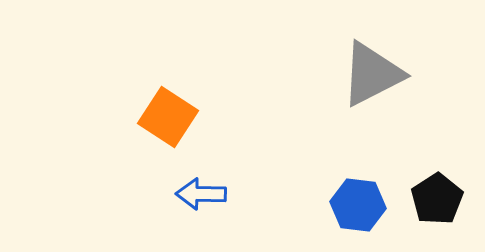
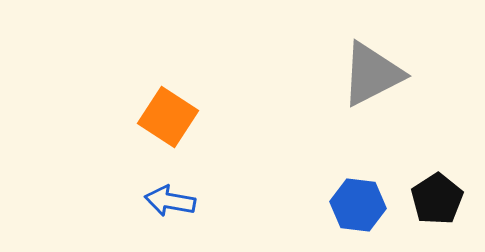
blue arrow: moved 31 px left, 7 px down; rotated 9 degrees clockwise
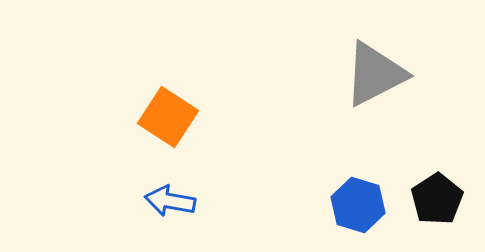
gray triangle: moved 3 px right
blue hexagon: rotated 10 degrees clockwise
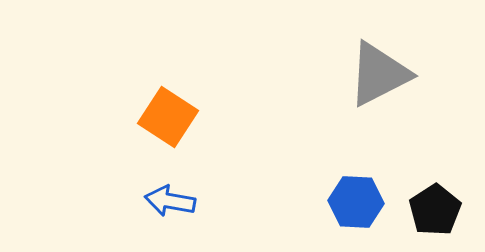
gray triangle: moved 4 px right
black pentagon: moved 2 px left, 11 px down
blue hexagon: moved 2 px left, 3 px up; rotated 14 degrees counterclockwise
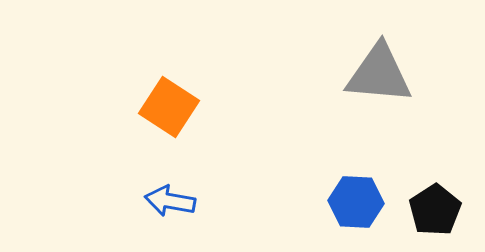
gray triangle: rotated 32 degrees clockwise
orange square: moved 1 px right, 10 px up
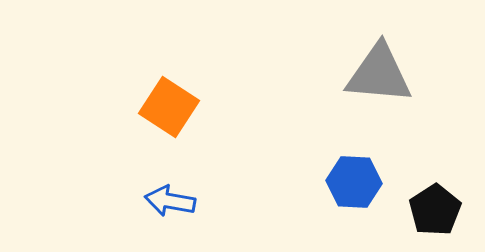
blue hexagon: moved 2 px left, 20 px up
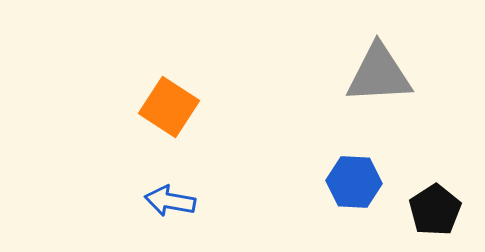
gray triangle: rotated 8 degrees counterclockwise
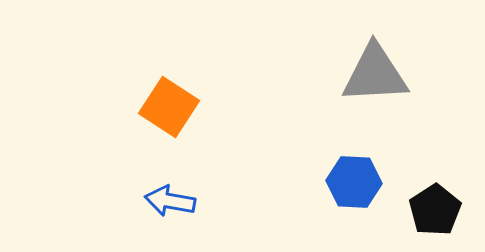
gray triangle: moved 4 px left
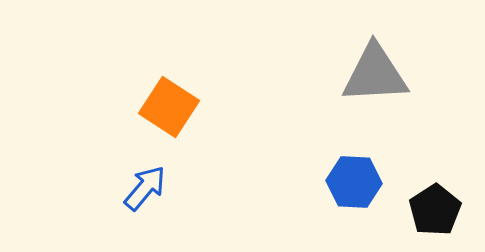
blue arrow: moved 25 px left, 13 px up; rotated 120 degrees clockwise
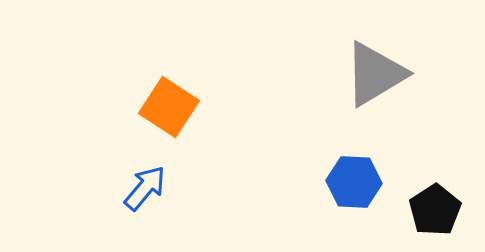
gray triangle: rotated 28 degrees counterclockwise
